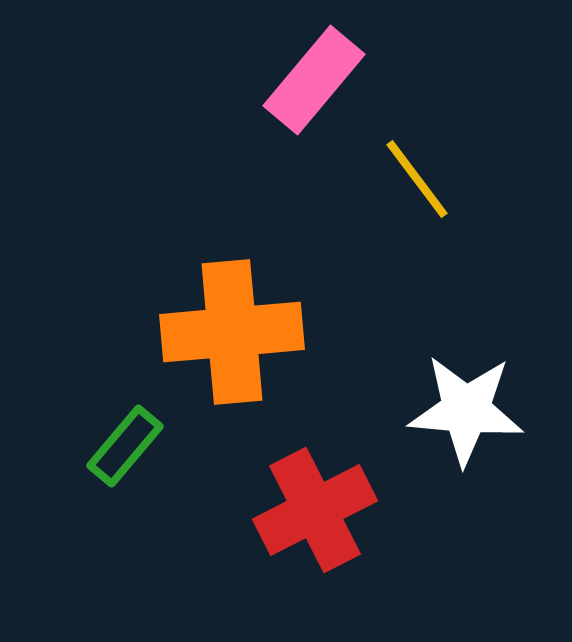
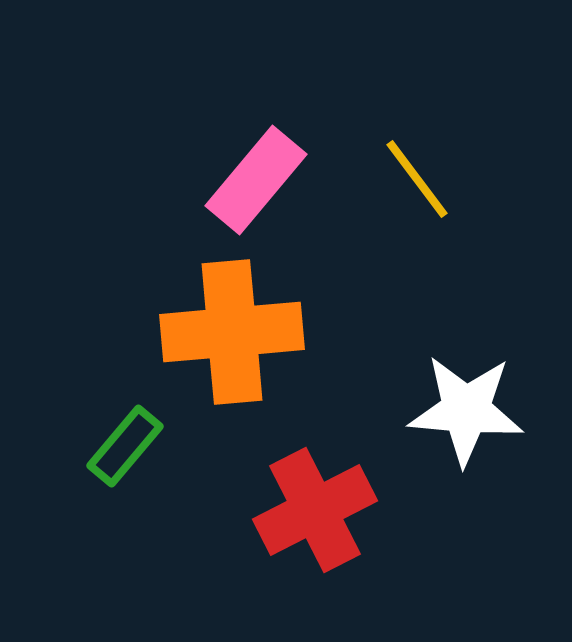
pink rectangle: moved 58 px left, 100 px down
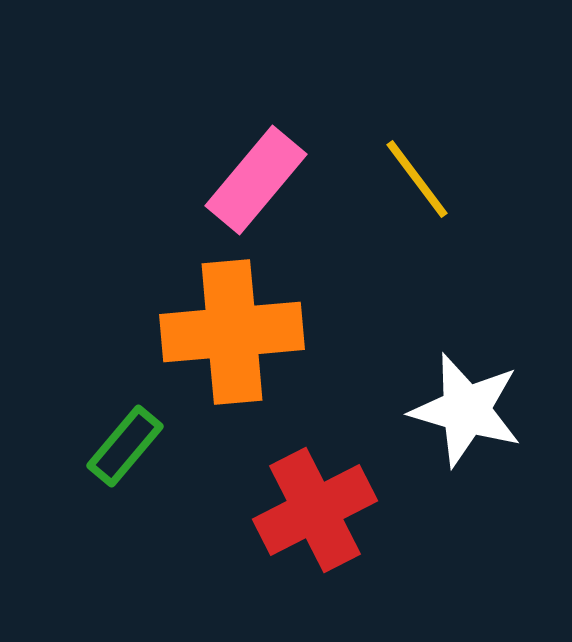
white star: rotated 11 degrees clockwise
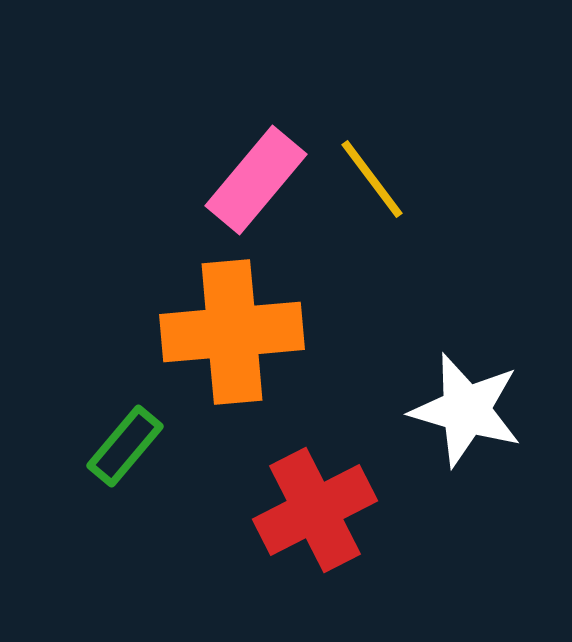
yellow line: moved 45 px left
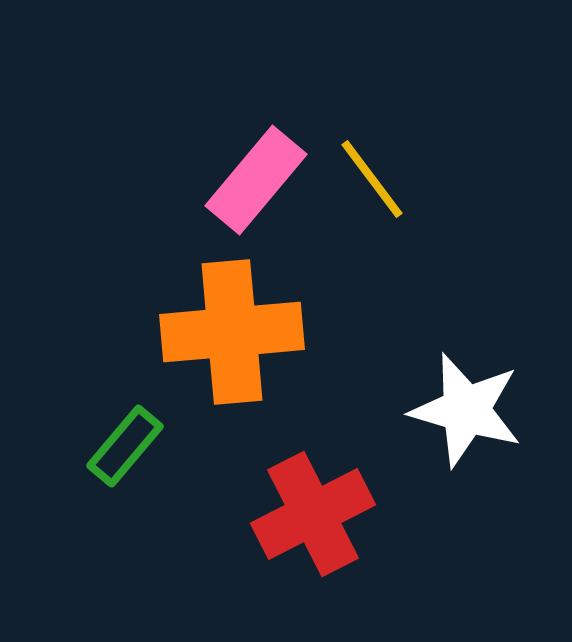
red cross: moved 2 px left, 4 px down
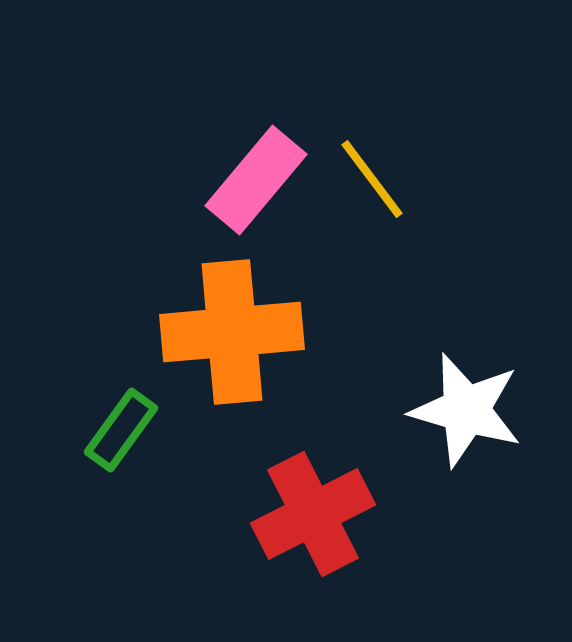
green rectangle: moved 4 px left, 16 px up; rotated 4 degrees counterclockwise
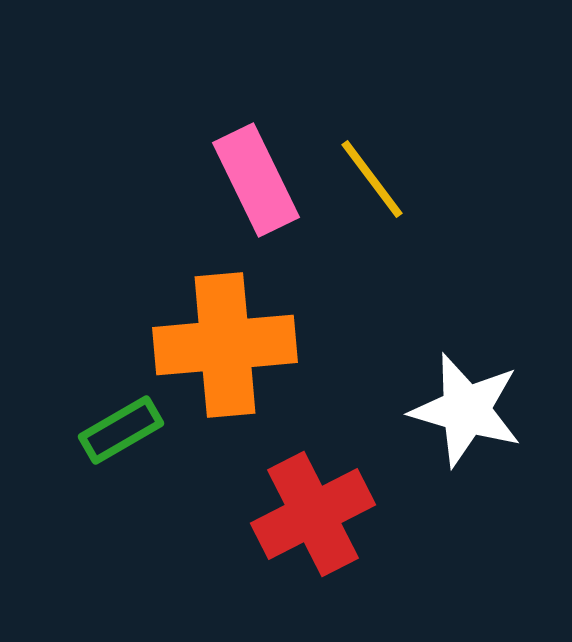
pink rectangle: rotated 66 degrees counterclockwise
orange cross: moved 7 px left, 13 px down
green rectangle: rotated 24 degrees clockwise
